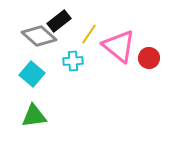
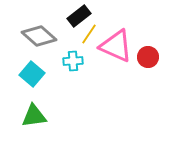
black rectangle: moved 20 px right, 5 px up
pink triangle: moved 3 px left; rotated 15 degrees counterclockwise
red circle: moved 1 px left, 1 px up
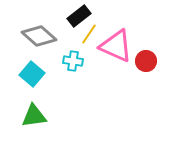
red circle: moved 2 px left, 4 px down
cyan cross: rotated 12 degrees clockwise
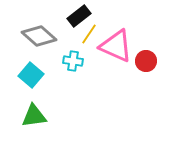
cyan square: moved 1 px left, 1 px down
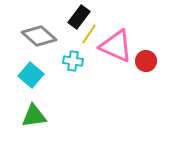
black rectangle: moved 1 px down; rotated 15 degrees counterclockwise
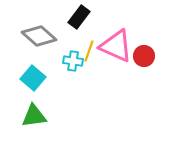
yellow line: moved 17 px down; rotated 15 degrees counterclockwise
red circle: moved 2 px left, 5 px up
cyan square: moved 2 px right, 3 px down
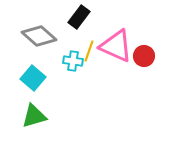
green triangle: rotated 8 degrees counterclockwise
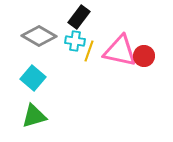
gray diamond: rotated 12 degrees counterclockwise
pink triangle: moved 4 px right, 5 px down; rotated 12 degrees counterclockwise
cyan cross: moved 2 px right, 20 px up
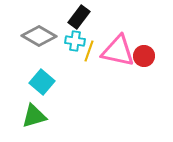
pink triangle: moved 2 px left
cyan square: moved 9 px right, 4 px down
